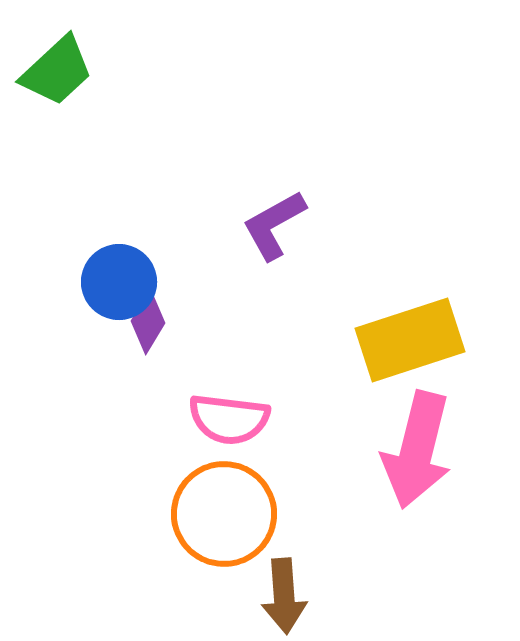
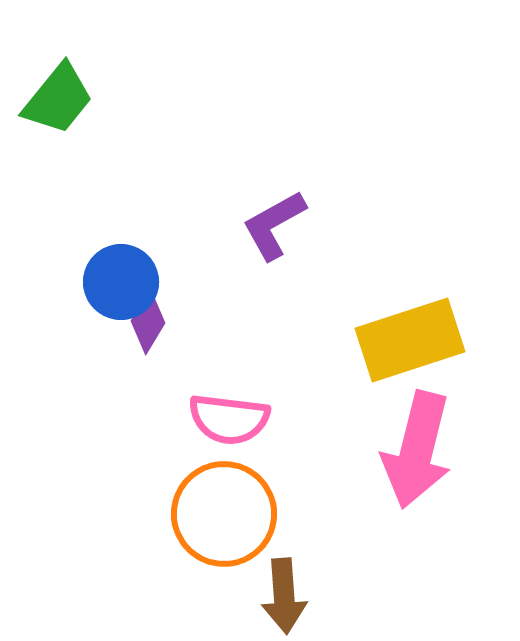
green trapezoid: moved 1 px right, 28 px down; rotated 8 degrees counterclockwise
blue circle: moved 2 px right
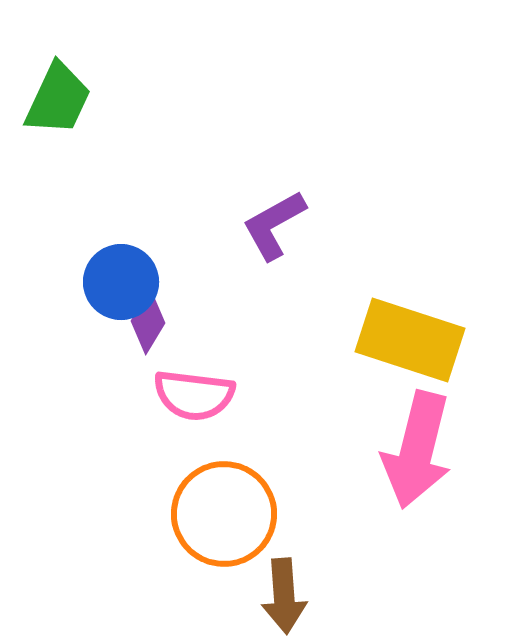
green trapezoid: rotated 14 degrees counterclockwise
yellow rectangle: rotated 36 degrees clockwise
pink semicircle: moved 35 px left, 24 px up
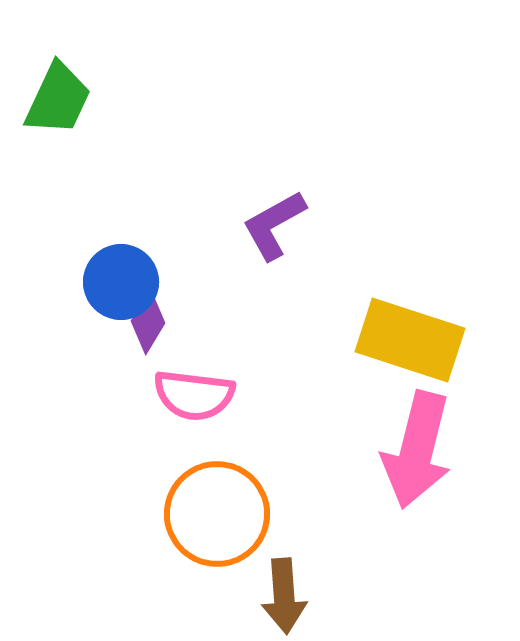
orange circle: moved 7 px left
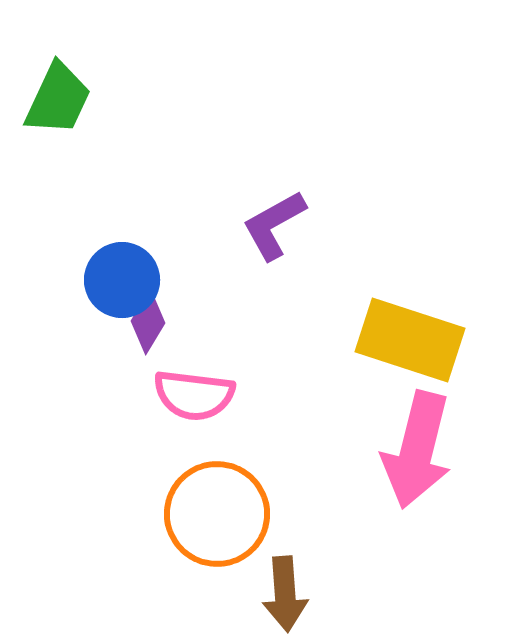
blue circle: moved 1 px right, 2 px up
brown arrow: moved 1 px right, 2 px up
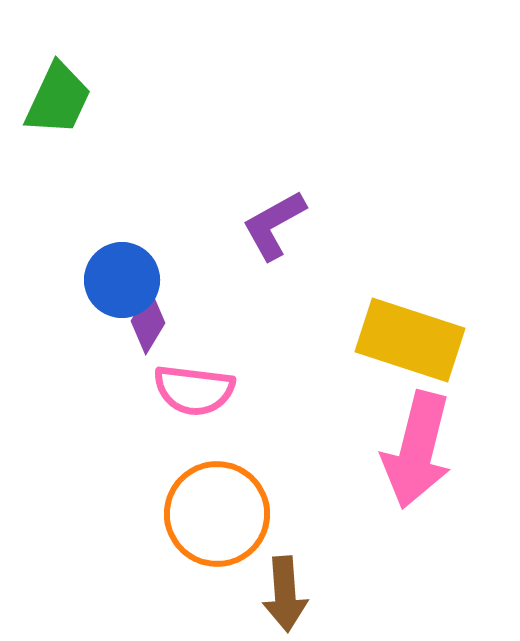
pink semicircle: moved 5 px up
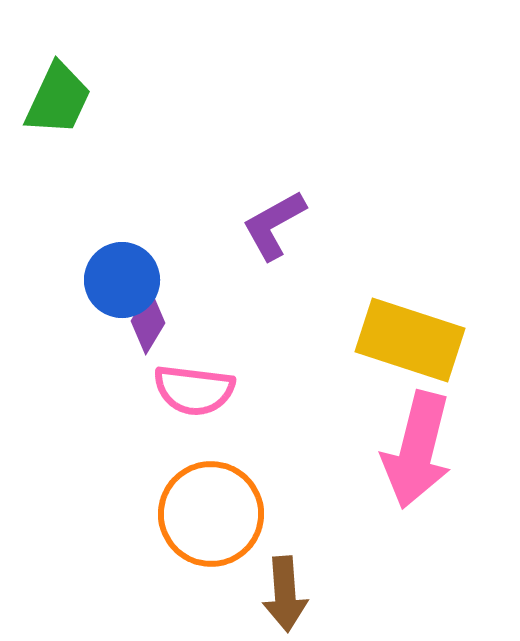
orange circle: moved 6 px left
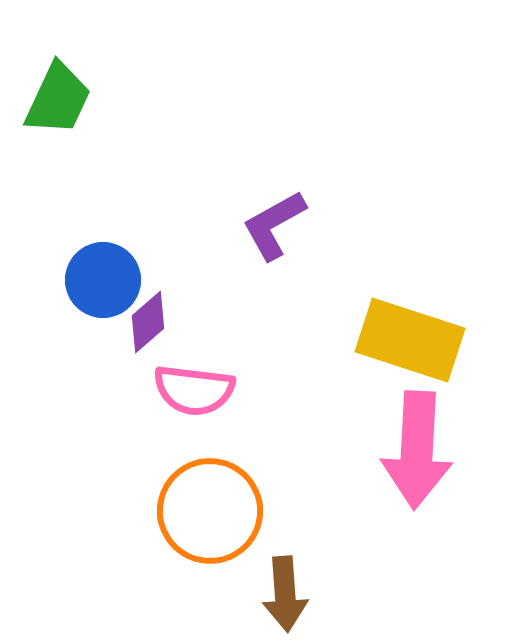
blue circle: moved 19 px left
purple diamond: rotated 18 degrees clockwise
pink arrow: rotated 11 degrees counterclockwise
orange circle: moved 1 px left, 3 px up
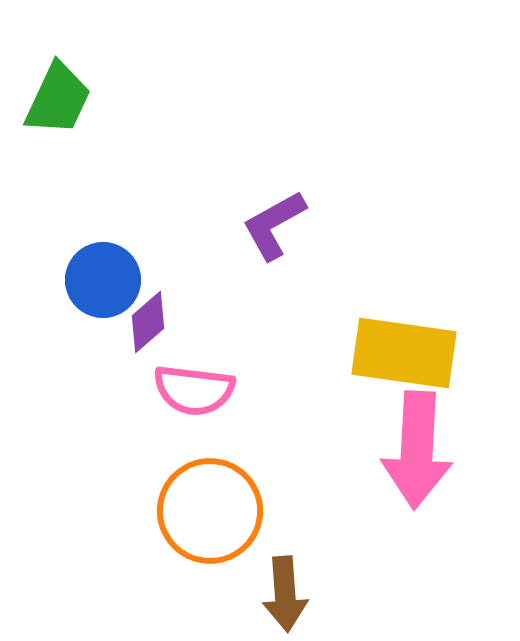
yellow rectangle: moved 6 px left, 13 px down; rotated 10 degrees counterclockwise
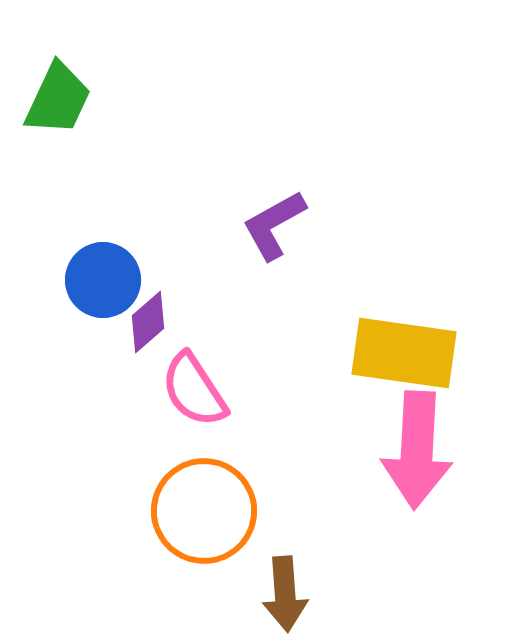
pink semicircle: rotated 50 degrees clockwise
orange circle: moved 6 px left
